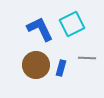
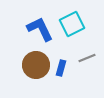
gray line: rotated 24 degrees counterclockwise
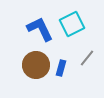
gray line: rotated 30 degrees counterclockwise
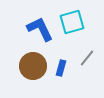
cyan square: moved 2 px up; rotated 10 degrees clockwise
brown circle: moved 3 px left, 1 px down
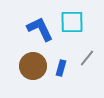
cyan square: rotated 15 degrees clockwise
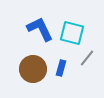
cyan square: moved 11 px down; rotated 15 degrees clockwise
brown circle: moved 3 px down
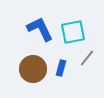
cyan square: moved 1 px right, 1 px up; rotated 25 degrees counterclockwise
